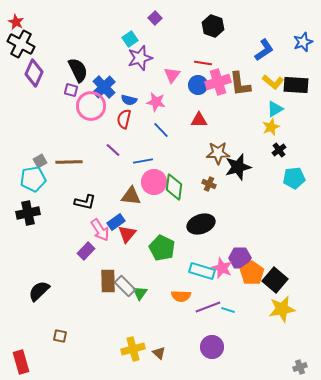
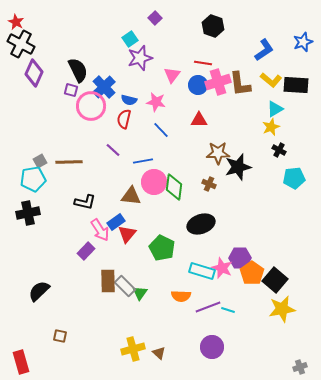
yellow L-shape at (273, 82): moved 2 px left, 2 px up
black cross at (279, 150): rotated 24 degrees counterclockwise
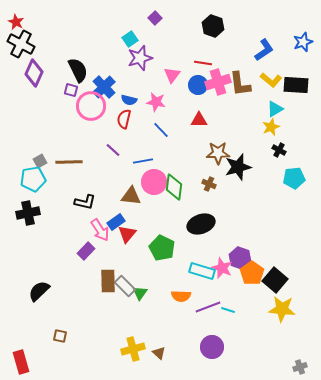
purple hexagon at (240, 258): rotated 20 degrees clockwise
yellow star at (282, 309): rotated 16 degrees clockwise
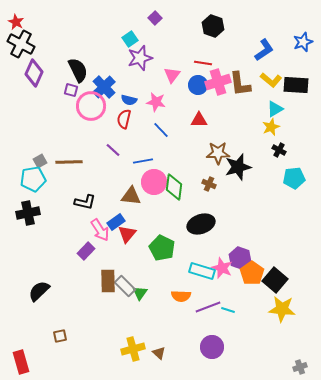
brown square at (60, 336): rotated 24 degrees counterclockwise
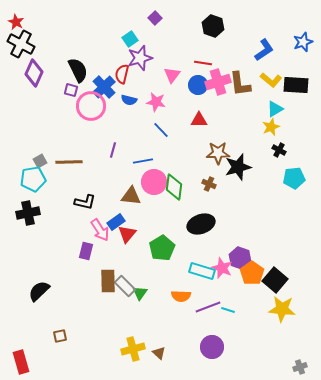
red semicircle at (124, 119): moved 2 px left, 45 px up
purple line at (113, 150): rotated 63 degrees clockwise
green pentagon at (162, 248): rotated 15 degrees clockwise
purple rectangle at (86, 251): rotated 30 degrees counterclockwise
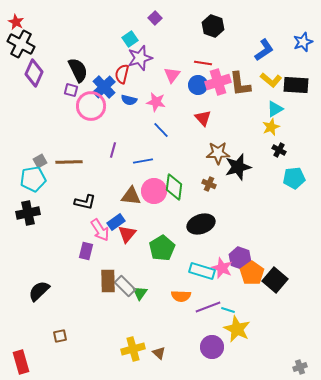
red triangle at (199, 120): moved 4 px right, 2 px up; rotated 48 degrees clockwise
pink circle at (154, 182): moved 9 px down
yellow star at (282, 309): moved 45 px left, 20 px down; rotated 20 degrees clockwise
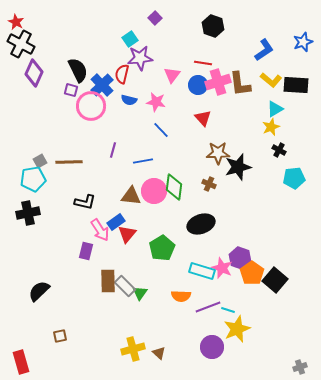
purple star at (140, 58): rotated 10 degrees clockwise
blue cross at (104, 87): moved 2 px left, 2 px up
yellow star at (237, 329): rotated 24 degrees clockwise
